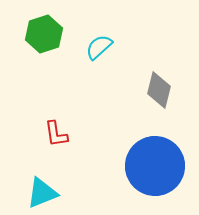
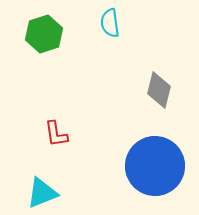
cyan semicircle: moved 11 px right, 24 px up; rotated 56 degrees counterclockwise
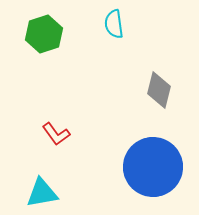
cyan semicircle: moved 4 px right, 1 px down
red L-shape: rotated 28 degrees counterclockwise
blue circle: moved 2 px left, 1 px down
cyan triangle: rotated 12 degrees clockwise
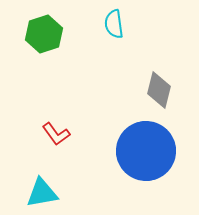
blue circle: moved 7 px left, 16 px up
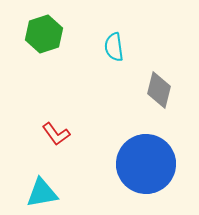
cyan semicircle: moved 23 px down
blue circle: moved 13 px down
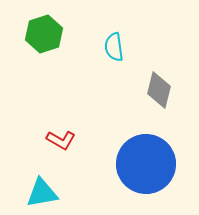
red L-shape: moved 5 px right, 6 px down; rotated 24 degrees counterclockwise
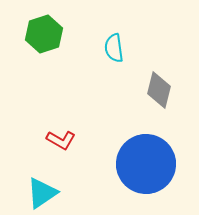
cyan semicircle: moved 1 px down
cyan triangle: rotated 24 degrees counterclockwise
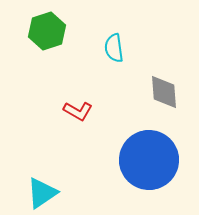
green hexagon: moved 3 px right, 3 px up
gray diamond: moved 5 px right, 2 px down; rotated 18 degrees counterclockwise
red L-shape: moved 17 px right, 29 px up
blue circle: moved 3 px right, 4 px up
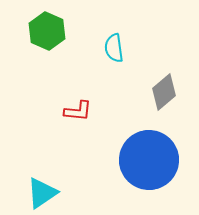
green hexagon: rotated 18 degrees counterclockwise
gray diamond: rotated 54 degrees clockwise
red L-shape: rotated 24 degrees counterclockwise
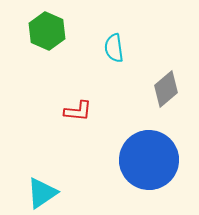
gray diamond: moved 2 px right, 3 px up
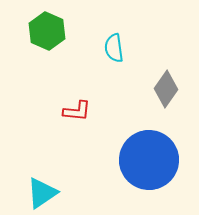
gray diamond: rotated 15 degrees counterclockwise
red L-shape: moved 1 px left
